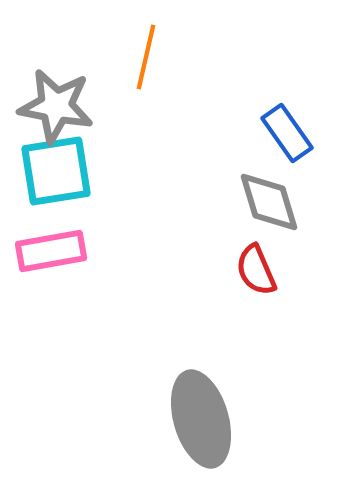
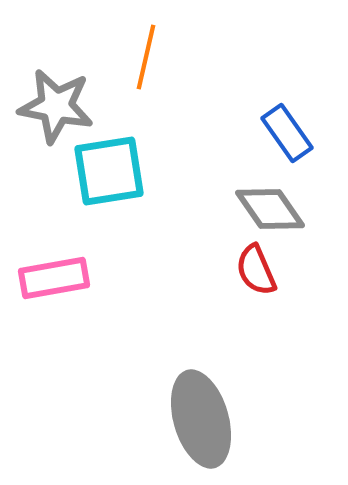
cyan square: moved 53 px right
gray diamond: moved 1 px right, 7 px down; rotated 18 degrees counterclockwise
pink rectangle: moved 3 px right, 27 px down
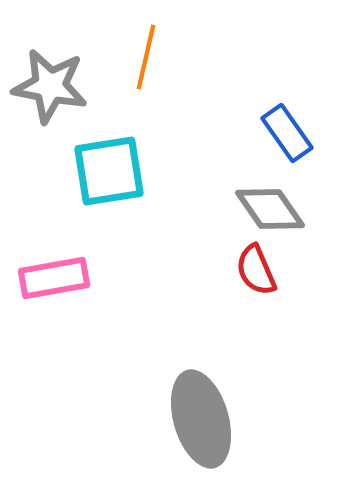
gray star: moved 6 px left, 20 px up
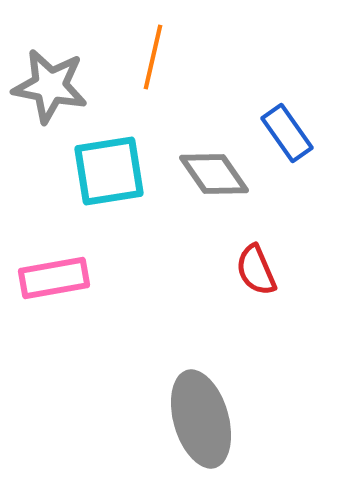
orange line: moved 7 px right
gray diamond: moved 56 px left, 35 px up
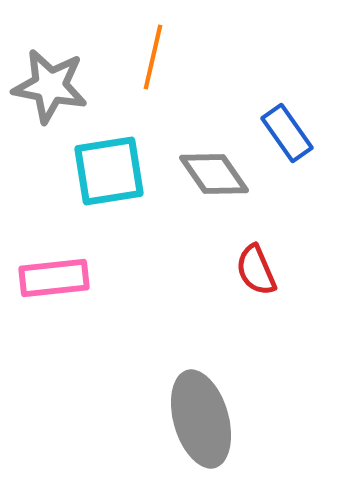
pink rectangle: rotated 4 degrees clockwise
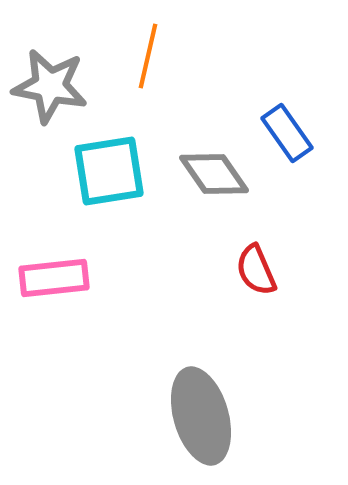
orange line: moved 5 px left, 1 px up
gray ellipse: moved 3 px up
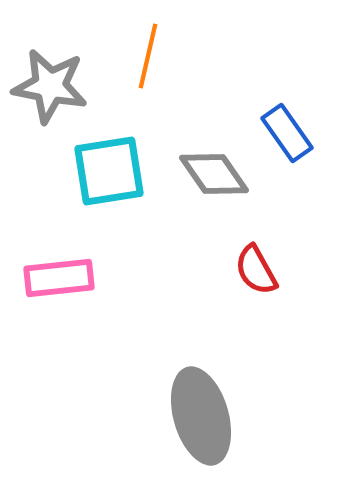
red semicircle: rotated 6 degrees counterclockwise
pink rectangle: moved 5 px right
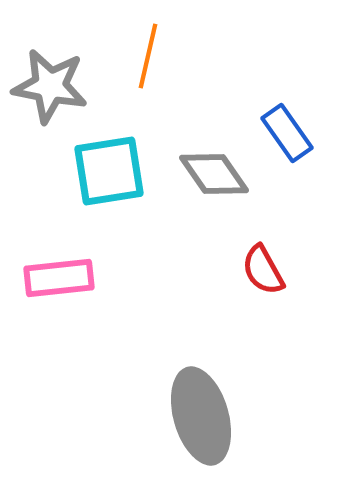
red semicircle: moved 7 px right
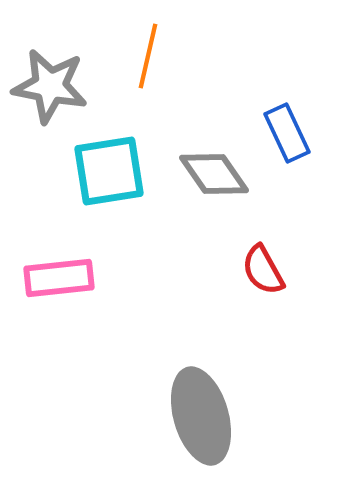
blue rectangle: rotated 10 degrees clockwise
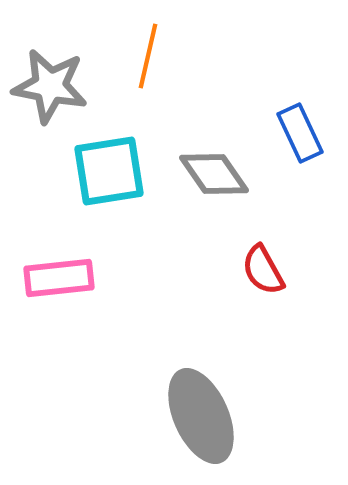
blue rectangle: moved 13 px right
gray ellipse: rotated 8 degrees counterclockwise
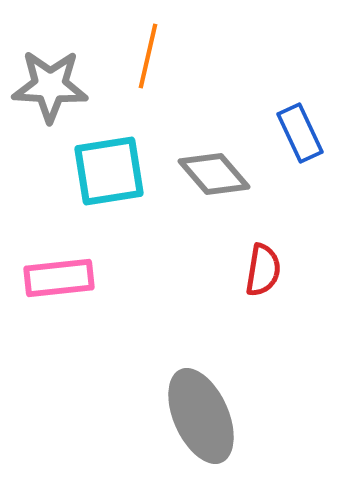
gray star: rotated 8 degrees counterclockwise
gray diamond: rotated 6 degrees counterclockwise
red semicircle: rotated 142 degrees counterclockwise
